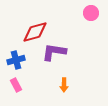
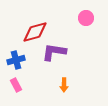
pink circle: moved 5 px left, 5 px down
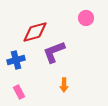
purple L-shape: rotated 30 degrees counterclockwise
pink rectangle: moved 3 px right, 7 px down
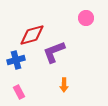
red diamond: moved 3 px left, 3 px down
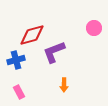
pink circle: moved 8 px right, 10 px down
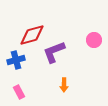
pink circle: moved 12 px down
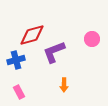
pink circle: moved 2 px left, 1 px up
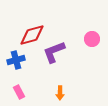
orange arrow: moved 4 px left, 8 px down
